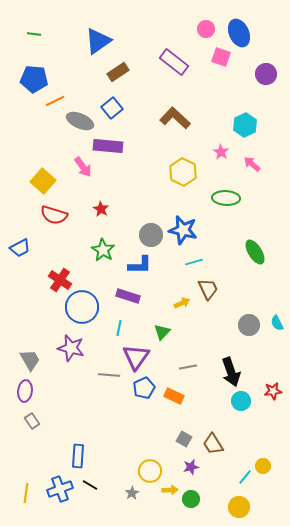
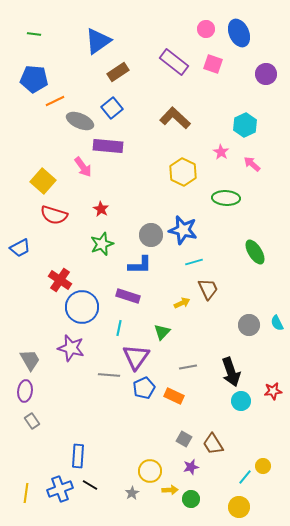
pink square at (221, 57): moved 8 px left, 7 px down
green star at (103, 250): moved 1 px left, 6 px up; rotated 20 degrees clockwise
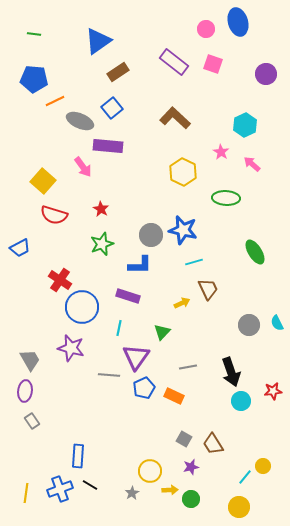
blue ellipse at (239, 33): moved 1 px left, 11 px up; rotated 8 degrees clockwise
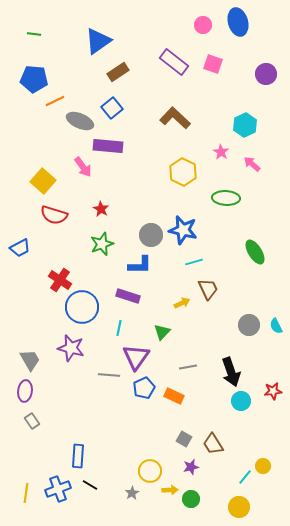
pink circle at (206, 29): moved 3 px left, 4 px up
cyan semicircle at (277, 323): moved 1 px left, 3 px down
blue cross at (60, 489): moved 2 px left
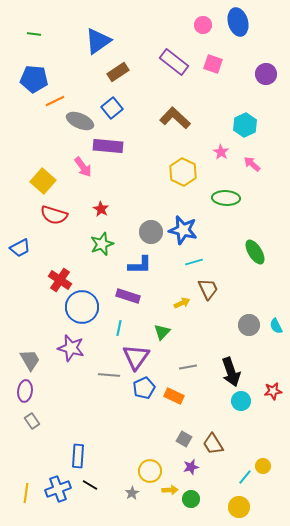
gray circle at (151, 235): moved 3 px up
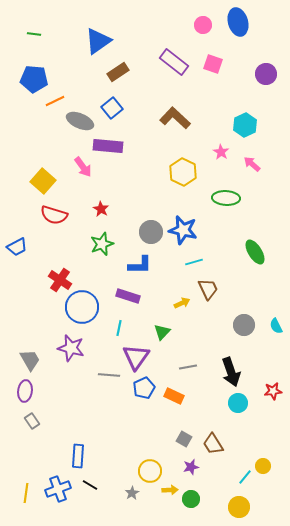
blue trapezoid at (20, 248): moved 3 px left, 1 px up
gray circle at (249, 325): moved 5 px left
cyan circle at (241, 401): moved 3 px left, 2 px down
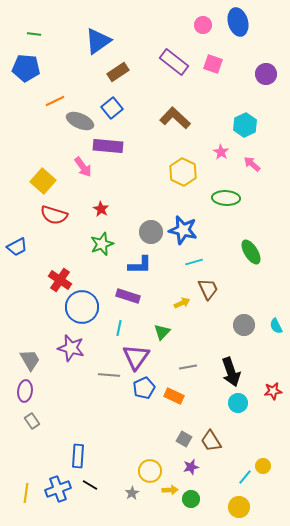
blue pentagon at (34, 79): moved 8 px left, 11 px up
green ellipse at (255, 252): moved 4 px left
brown trapezoid at (213, 444): moved 2 px left, 3 px up
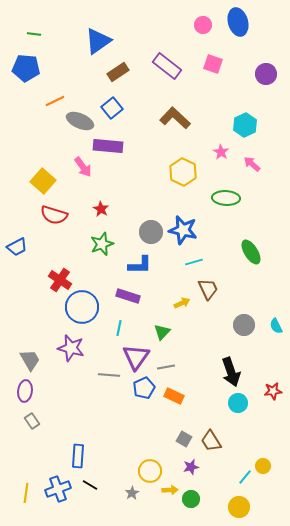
purple rectangle at (174, 62): moved 7 px left, 4 px down
gray line at (188, 367): moved 22 px left
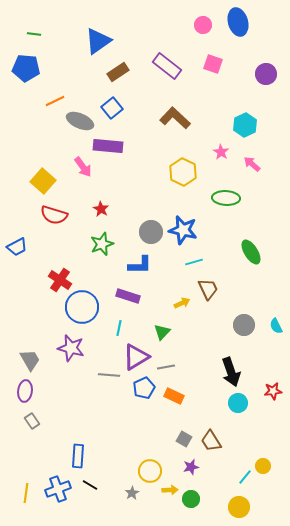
purple triangle at (136, 357): rotated 24 degrees clockwise
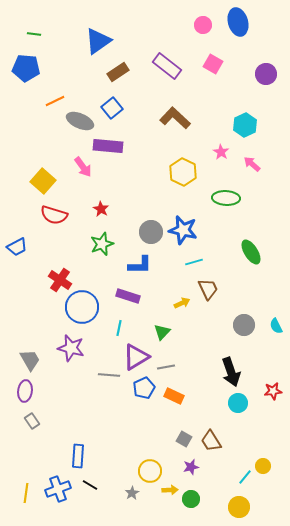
pink square at (213, 64): rotated 12 degrees clockwise
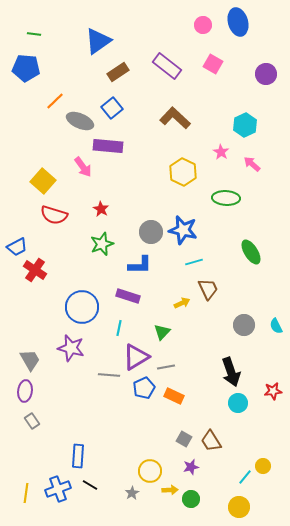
orange line at (55, 101): rotated 18 degrees counterclockwise
red cross at (60, 280): moved 25 px left, 10 px up
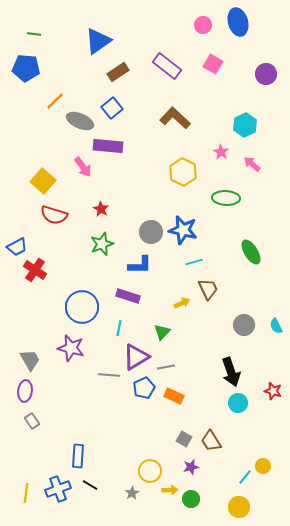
red star at (273, 391): rotated 24 degrees clockwise
